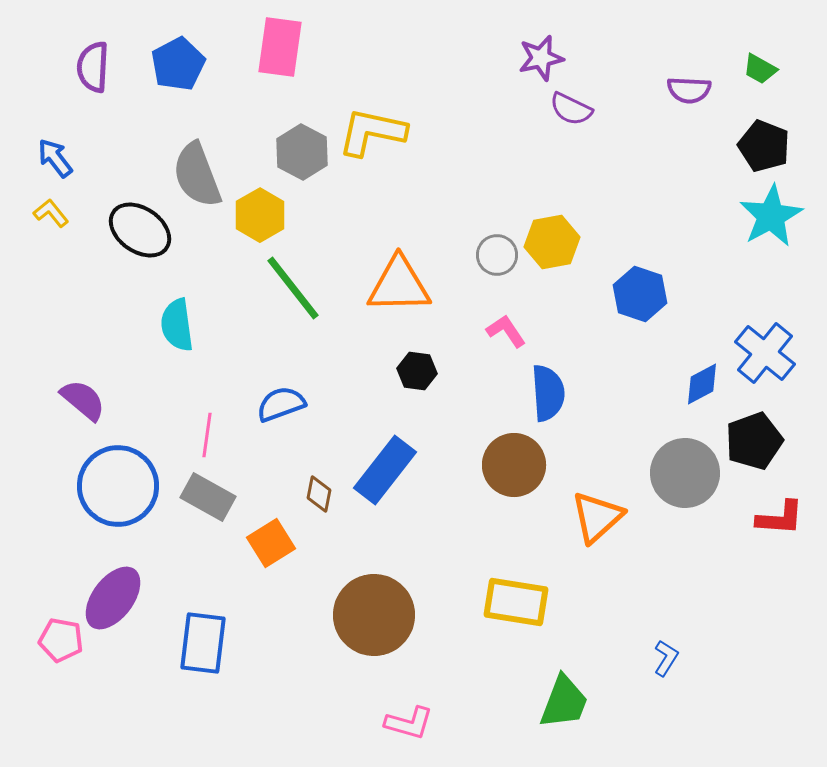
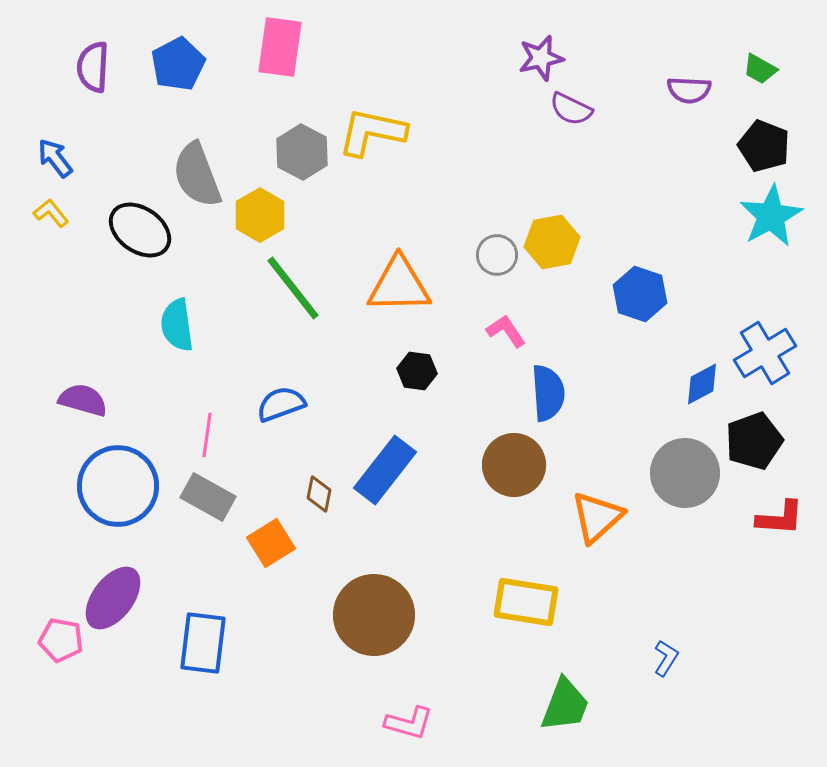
blue cross at (765, 353): rotated 20 degrees clockwise
purple semicircle at (83, 400): rotated 24 degrees counterclockwise
yellow rectangle at (516, 602): moved 10 px right
green trapezoid at (564, 702): moved 1 px right, 3 px down
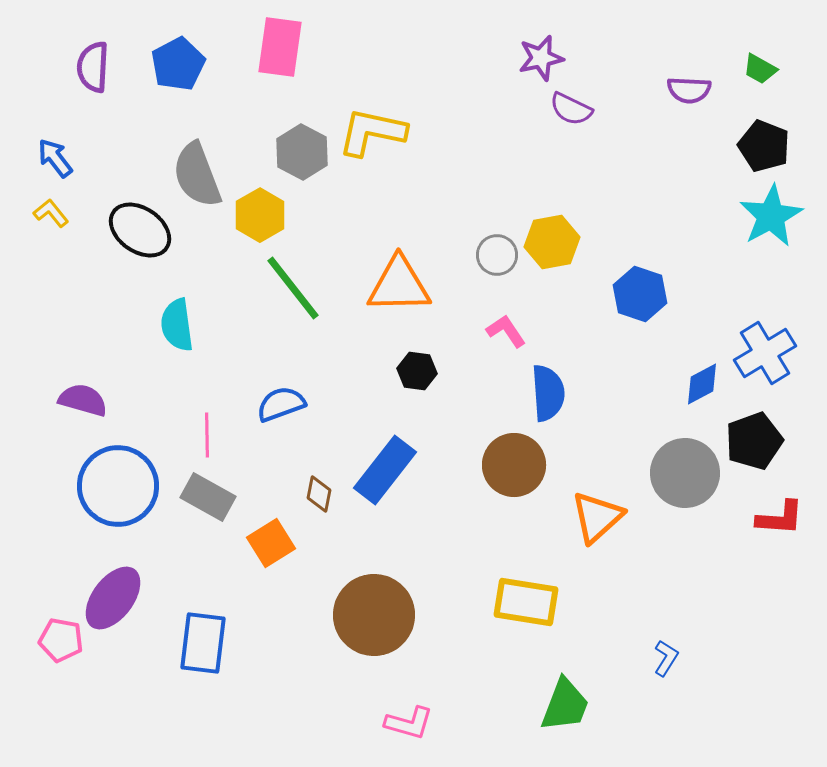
pink line at (207, 435): rotated 9 degrees counterclockwise
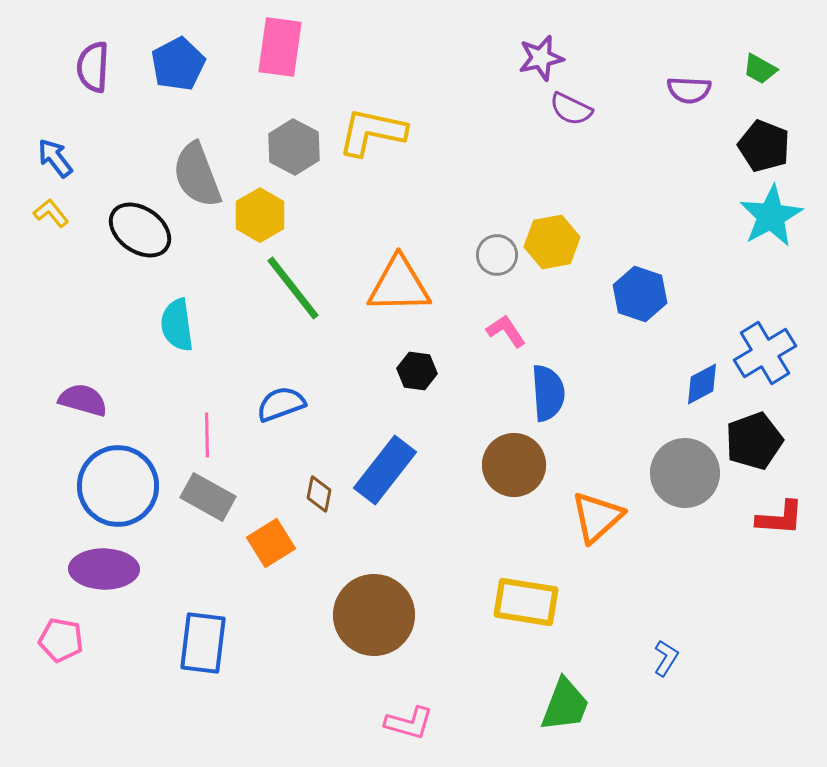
gray hexagon at (302, 152): moved 8 px left, 5 px up
purple ellipse at (113, 598): moved 9 px left, 29 px up; rotated 54 degrees clockwise
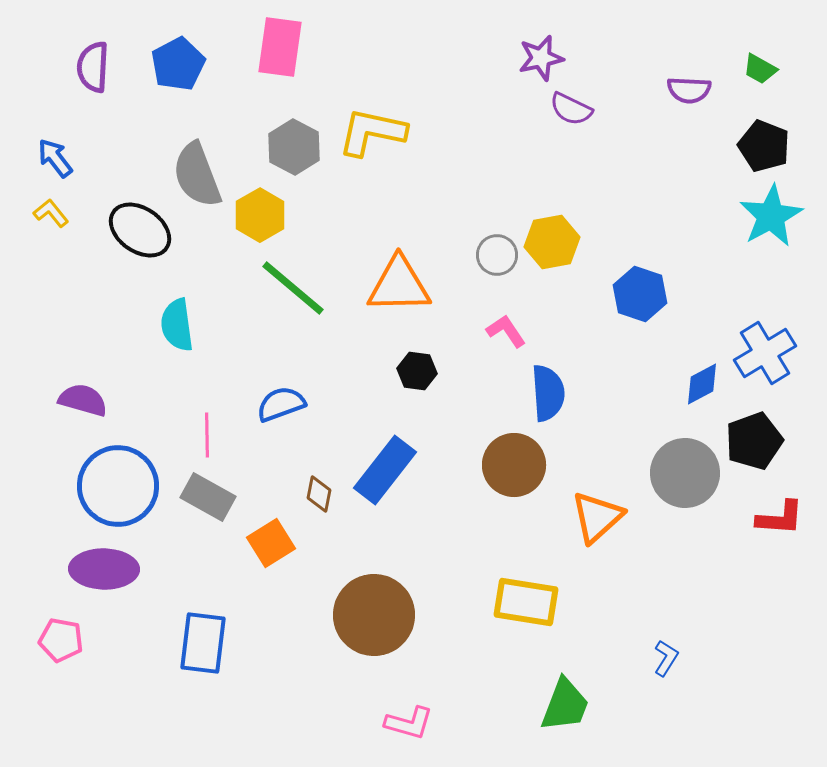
green line at (293, 288): rotated 12 degrees counterclockwise
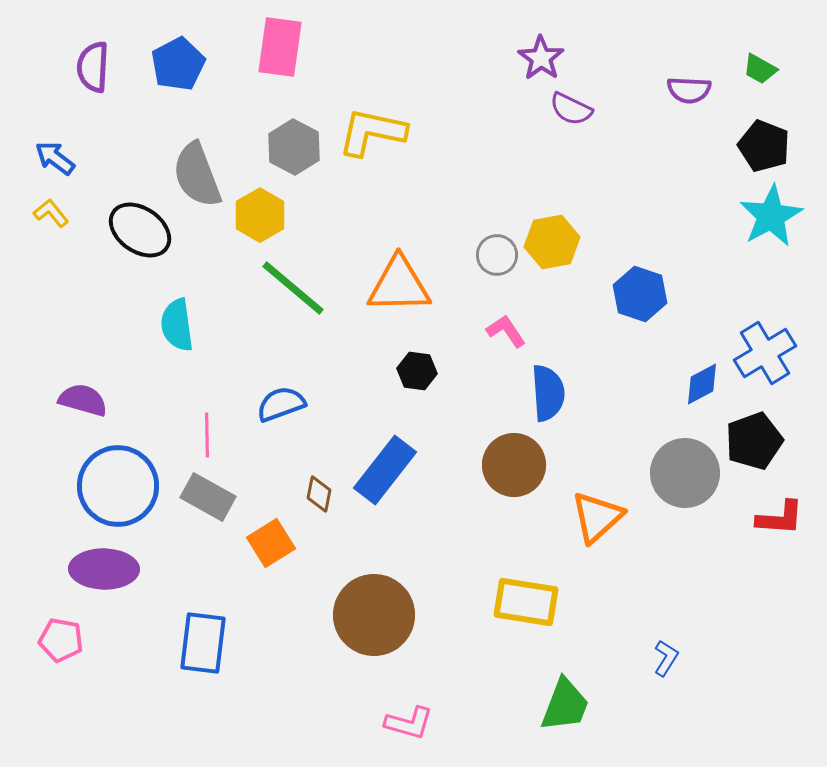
purple star at (541, 58): rotated 24 degrees counterclockwise
blue arrow at (55, 158): rotated 15 degrees counterclockwise
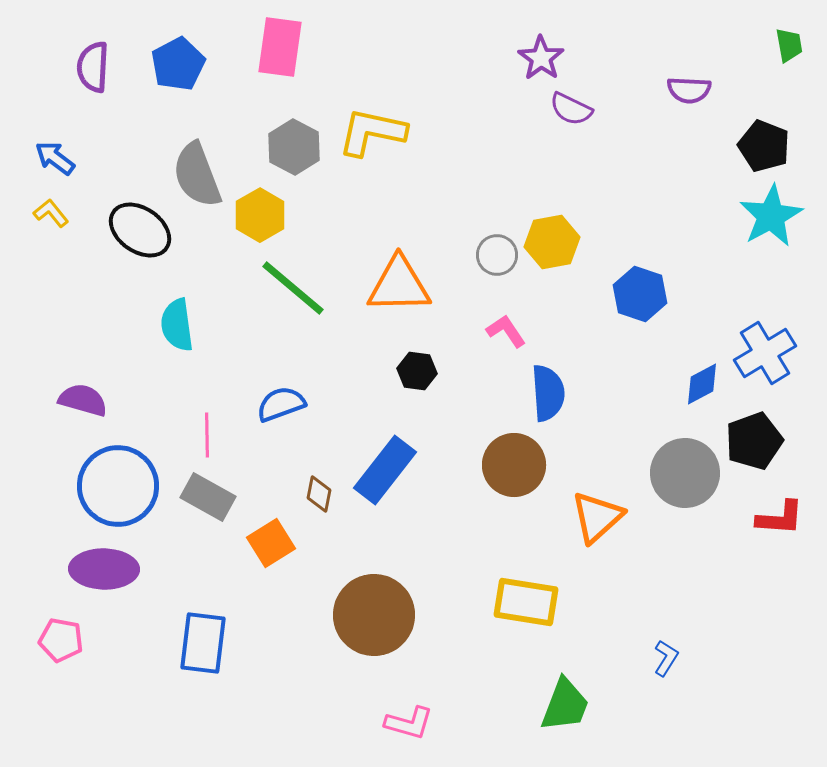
green trapezoid at (760, 69): moved 29 px right, 24 px up; rotated 129 degrees counterclockwise
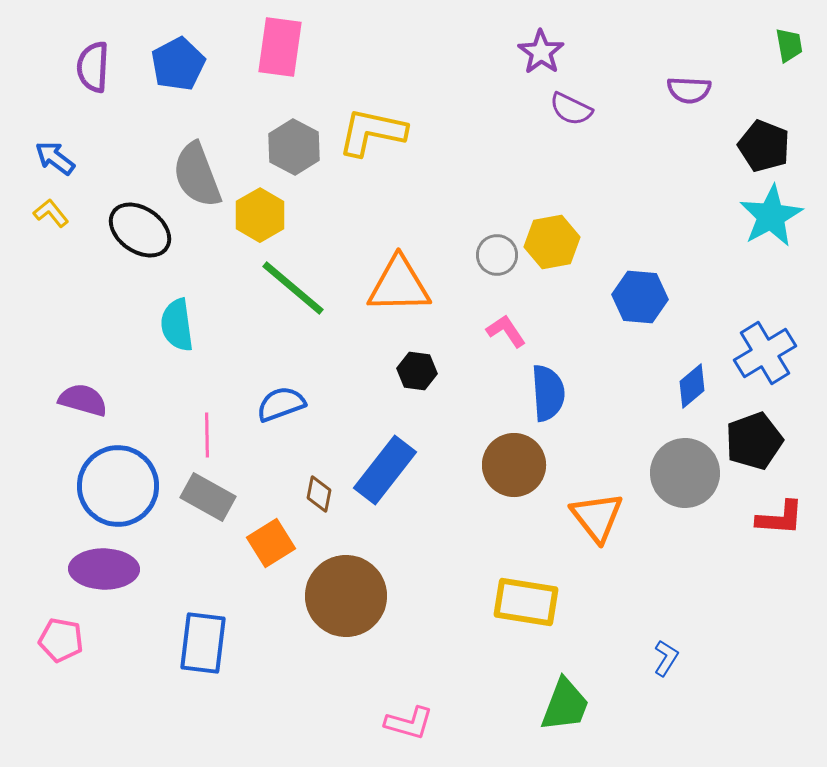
purple star at (541, 58): moved 6 px up
blue hexagon at (640, 294): moved 3 px down; rotated 14 degrees counterclockwise
blue diamond at (702, 384): moved 10 px left, 2 px down; rotated 12 degrees counterclockwise
orange triangle at (597, 517): rotated 26 degrees counterclockwise
brown circle at (374, 615): moved 28 px left, 19 px up
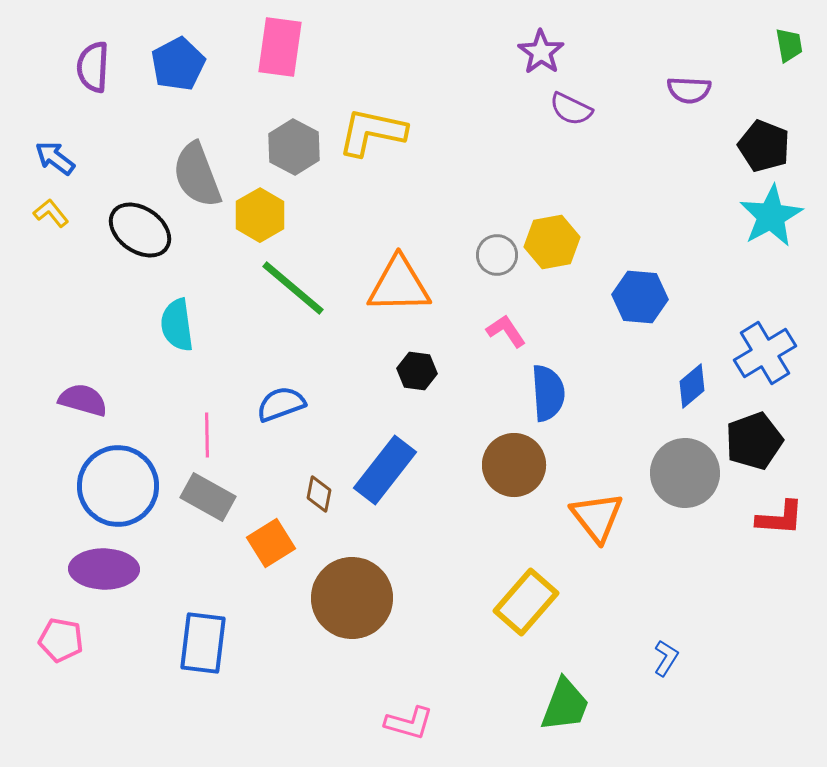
brown circle at (346, 596): moved 6 px right, 2 px down
yellow rectangle at (526, 602): rotated 58 degrees counterclockwise
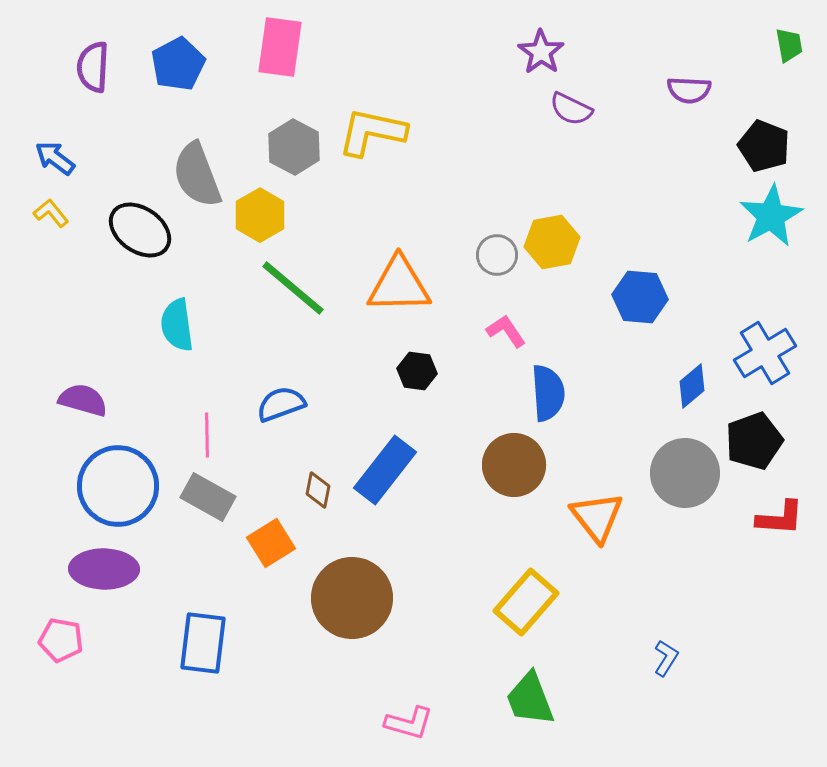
brown diamond at (319, 494): moved 1 px left, 4 px up
green trapezoid at (565, 705): moved 35 px left, 6 px up; rotated 138 degrees clockwise
